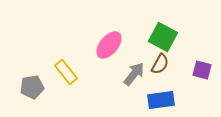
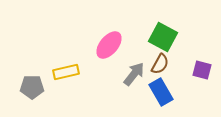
yellow rectangle: rotated 65 degrees counterclockwise
gray pentagon: rotated 10 degrees clockwise
blue rectangle: moved 8 px up; rotated 68 degrees clockwise
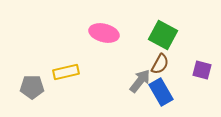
green square: moved 2 px up
pink ellipse: moved 5 px left, 12 px up; rotated 64 degrees clockwise
gray arrow: moved 6 px right, 7 px down
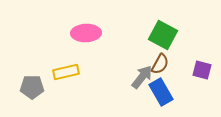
pink ellipse: moved 18 px left; rotated 16 degrees counterclockwise
gray arrow: moved 2 px right, 4 px up
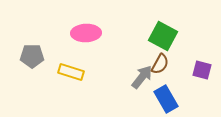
green square: moved 1 px down
yellow rectangle: moved 5 px right; rotated 30 degrees clockwise
gray pentagon: moved 31 px up
blue rectangle: moved 5 px right, 7 px down
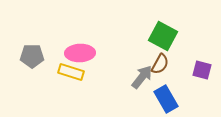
pink ellipse: moved 6 px left, 20 px down
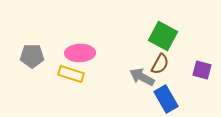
yellow rectangle: moved 2 px down
gray arrow: rotated 100 degrees counterclockwise
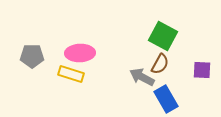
purple square: rotated 12 degrees counterclockwise
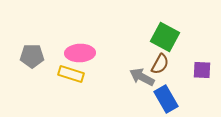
green square: moved 2 px right, 1 px down
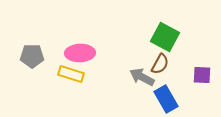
purple square: moved 5 px down
